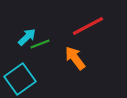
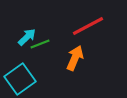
orange arrow: rotated 60 degrees clockwise
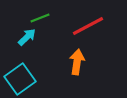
green line: moved 26 px up
orange arrow: moved 2 px right, 4 px down; rotated 15 degrees counterclockwise
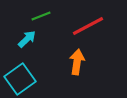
green line: moved 1 px right, 2 px up
cyan arrow: moved 2 px down
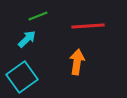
green line: moved 3 px left
red line: rotated 24 degrees clockwise
cyan square: moved 2 px right, 2 px up
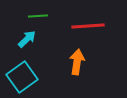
green line: rotated 18 degrees clockwise
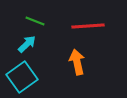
green line: moved 3 px left, 5 px down; rotated 24 degrees clockwise
cyan arrow: moved 5 px down
orange arrow: rotated 20 degrees counterclockwise
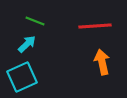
red line: moved 7 px right
orange arrow: moved 25 px right
cyan square: rotated 12 degrees clockwise
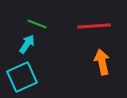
green line: moved 2 px right, 3 px down
red line: moved 1 px left
cyan arrow: rotated 12 degrees counterclockwise
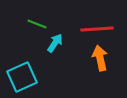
red line: moved 3 px right, 3 px down
cyan arrow: moved 28 px right, 1 px up
orange arrow: moved 2 px left, 4 px up
